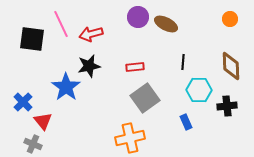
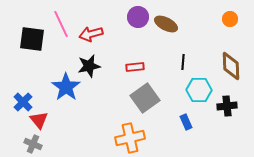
red triangle: moved 4 px left, 1 px up
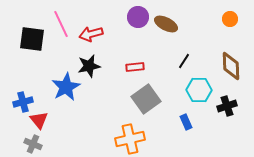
black line: moved 1 px right, 1 px up; rotated 28 degrees clockwise
blue star: rotated 8 degrees clockwise
gray square: moved 1 px right, 1 px down
blue cross: rotated 30 degrees clockwise
black cross: rotated 12 degrees counterclockwise
orange cross: moved 1 px down
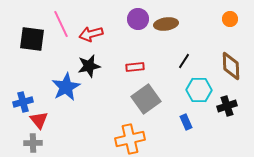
purple circle: moved 2 px down
brown ellipse: rotated 35 degrees counterclockwise
gray cross: moved 1 px up; rotated 24 degrees counterclockwise
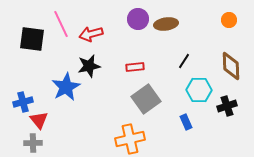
orange circle: moved 1 px left, 1 px down
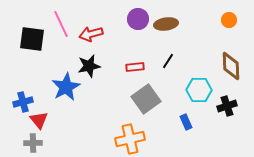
black line: moved 16 px left
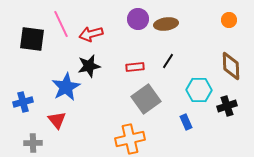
red triangle: moved 18 px right
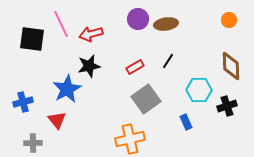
red rectangle: rotated 24 degrees counterclockwise
blue star: moved 1 px right, 2 px down
